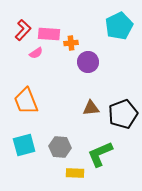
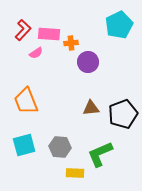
cyan pentagon: moved 1 px up
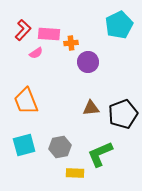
gray hexagon: rotated 15 degrees counterclockwise
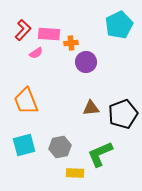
purple circle: moved 2 px left
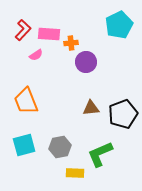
pink semicircle: moved 2 px down
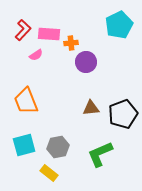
gray hexagon: moved 2 px left
yellow rectangle: moved 26 px left; rotated 36 degrees clockwise
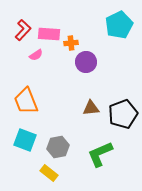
cyan square: moved 1 px right, 5 px up; rotated 35 degrees clockwise
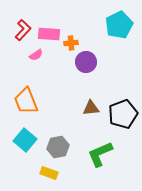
cyan square: rotated 20 degrees clockwise
yellow rectangle: rotated 18 degrees counterclockwise
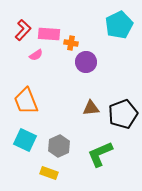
orange cross: rotated 16 degrees clockwise
cyan square: rotated 15 degrees counterclockwise
gray hexagon: moved 1 px right, 1 px up; rotated 15 degrees counterclockwise
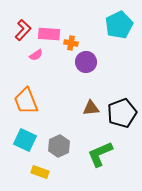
black pentagon: moved 1 px left, 1 px up
yellow rectangle: moved 9 px left, 1 px up
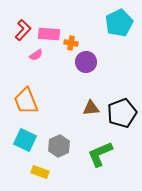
cyan pentagon: moved 2 px up
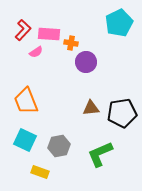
pink semicircle: moved 3 px up
black pentagon: rotated 12 degrees clockwise
gray hexagon: rotated 15 degrees clockwise
